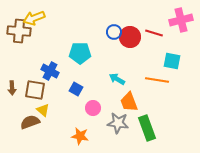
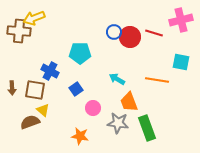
cyan square: moved 9 px right, 1 px down
blue square: rotated 24 degrees clockwise
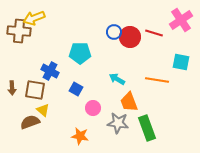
pink cross: rotated 20 degrees counterclockwise
blue square: rotated 24 degrees counterclockwise
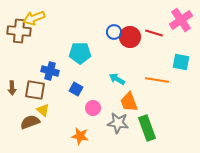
blue cross: rotated 12 degrees counterclockwise
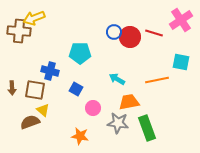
orange line: rotated 20 degrees counterclockwise
orange trapezoid: rotated 100 degrees clockwise
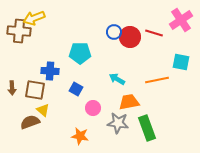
blue cross: rotated 12 degrees counterclockwise
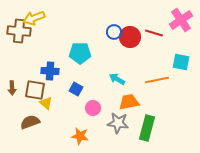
yellow triangle: moved 3 px right, 7 px up
green rectangle: rotated 35 degrees clockwise
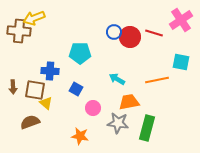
brown arrow: moved 1 px right, 1 px up
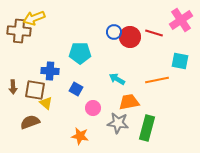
cyan square: moved 1 px left, 1 px up
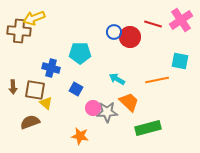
red line: moved 1 px left, 9 px up
blue cross: moved 1 px right, 3 px up; rotated 12 degrees clockwise
orange trapezoid: rotated 55 degrees clockwise
gray star: moved 11 px left, 11 px up; rotated 10 degrees counterclockwise
green rectangle: moved 1 px right; rotated 60 degrees clockwise
